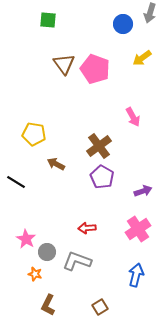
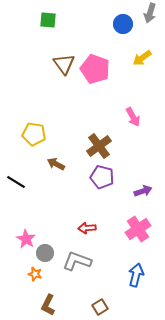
purple pentagon: rotated 15 degrees counterclockwise
gray circle: moved 2 px left, 1 px down
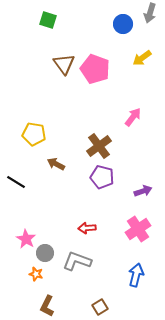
green square: rotated 12 degrees clockwise
pink arrow: rotated 114 degrees counterclockwise
orange star: moved 1 px right
brown L-shape: moved 1 px left, 1 px down
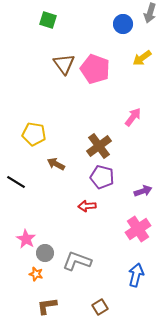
red arrow: moved 22 px up
brown L-shape: rotated 55 degrees clockwise
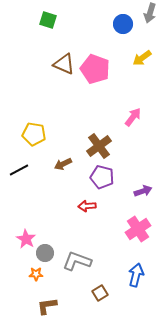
brown triangle: rotated 30 degrees counterclockwise
brown arrow: moved 7 px right; rotated 54 degrees counterclockwise
black line: moved 3 px right, 12 px up; rotated 60 degrees counterclockwise
orange star: rotated 16 degrees counterclockwise
brown square: moved 14 px up
